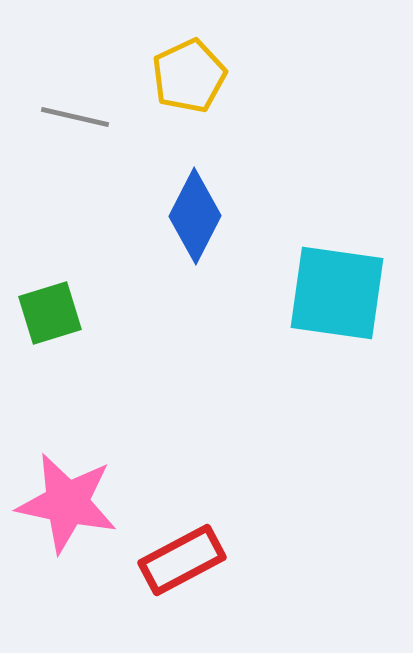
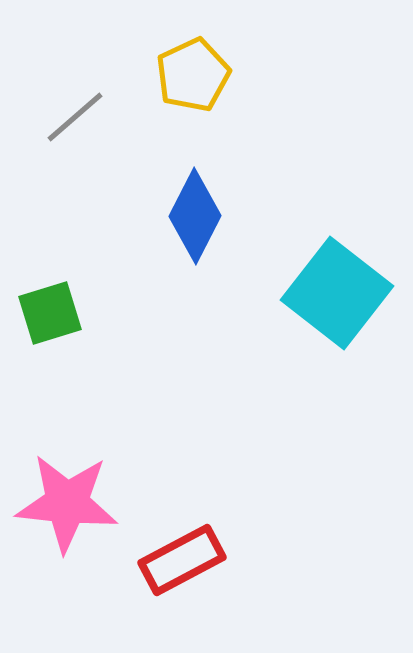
yellow pentagon: moved 4 px right, 1 px up
gray line: rotated 54 degrees counterclockwise
cyan square: rotated 30 degrees clockwise
pink star: rotated 6 degrees counterclockwise
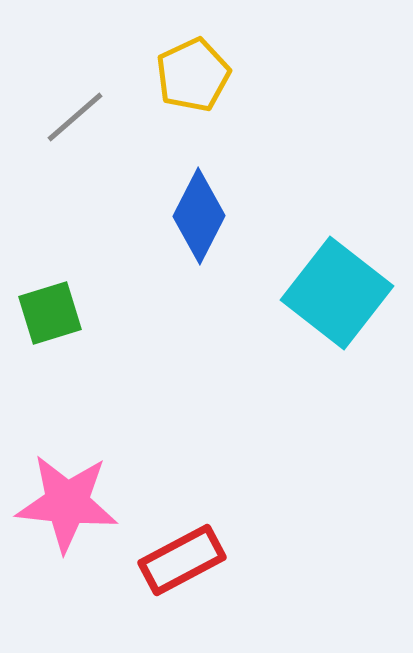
blue diamond: moved 4 px right
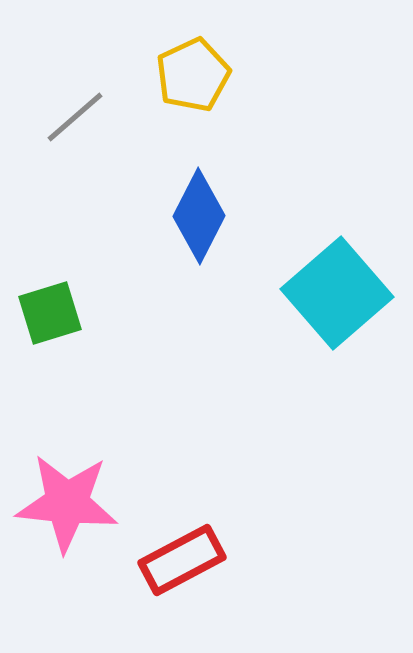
cyan square: rotated 11 degrees clockwise
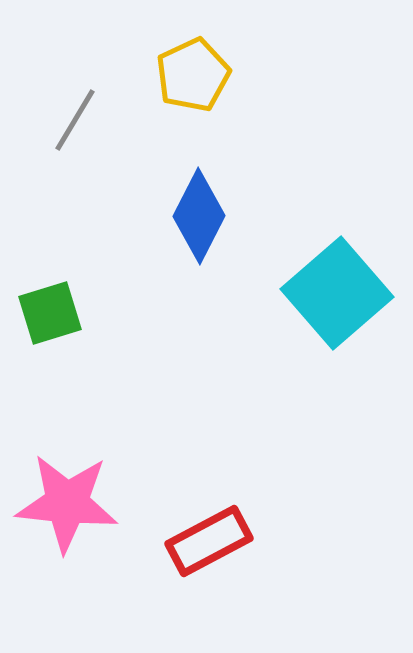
gray line: moved 3 px down; rotated 18 degrees counterclockwise
red rectangle: moved 27 px right, 19 px up
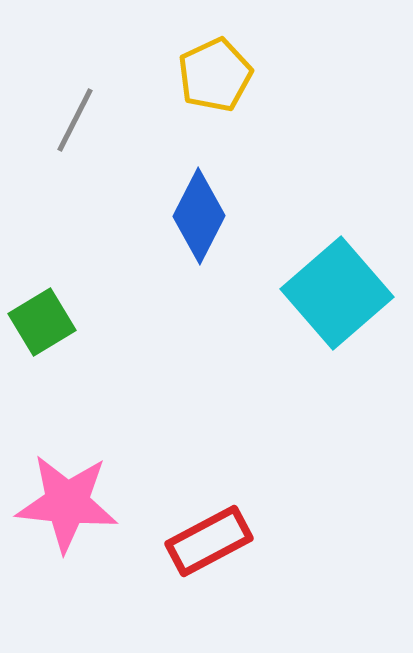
yellow pentagon: moved 22 px right
gray line: rotated 4 degrees counterclockwise
green square: moved 8 px left, 9 px down; rotated 14 degrees counterclockwise
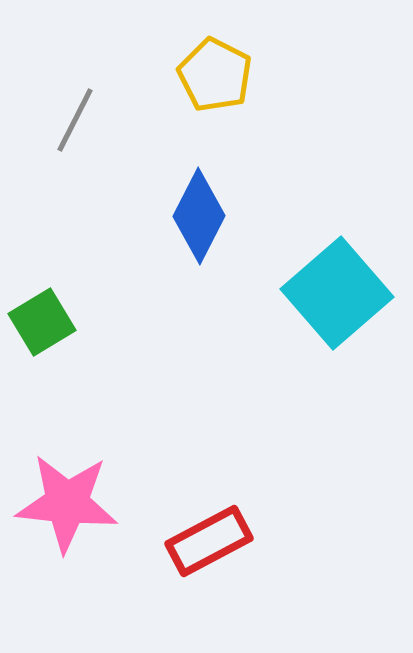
yellow pentagon: rotated 20 degrees counterclockwise
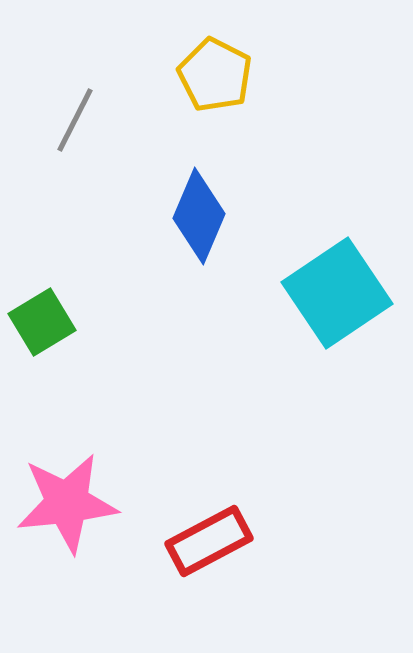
blue diamond: rotated 4 degrees counterclockwise
cyan square: rotated 7 degrees clockwise
pink star: rotated 12 degrees counterclockwise
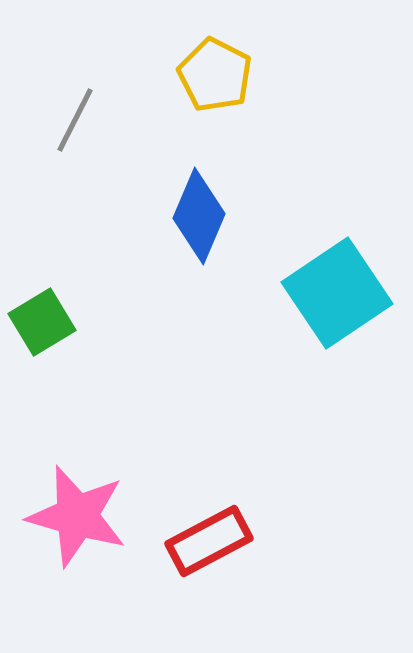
pink star: moved 10 px right, 13 px down; rotated 22 degrees clockwise
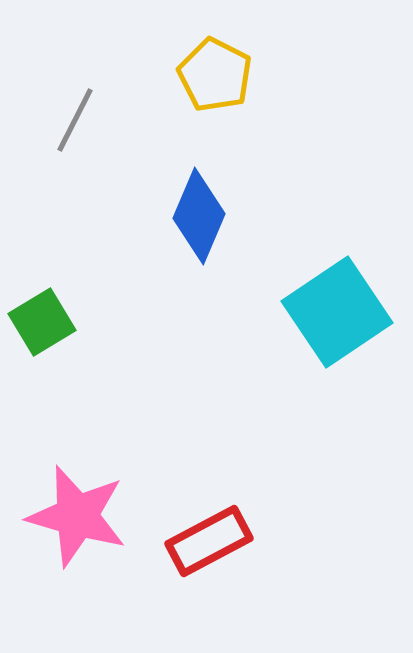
cyan square: moved 19 px down
